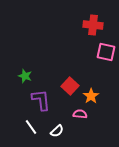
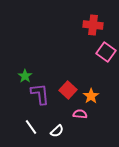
pink square: rotated 24 degrees clockwise
green star: rotated 16 degrees clockwise
red square: moved 2 px left, 4 px down
purple L-shape: moved 1 px left, 6 px up
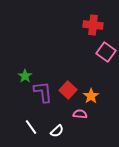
purple L-shape: moved 3 px right, 2 px up
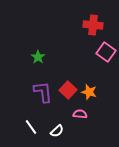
green star: moved 13 px right, 19 px up
orange star: moved 2 px left, 4 px up; rotated 21 degrees counterclockwise
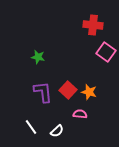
green star: rotated 24 degrees counterclockwise
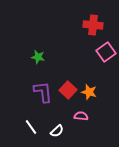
pink square: rotated 18 degrees clockwise
pink semicircle: moved 1 px right, 2 px down
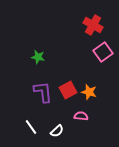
red cross: rotated 24 degrees clockwise
pink square: moved 3 px left
red square: rotated 18 degrees clockwise
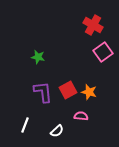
white line: moved 6 px left, 2 px up; rotated 56 degrees clockwise
